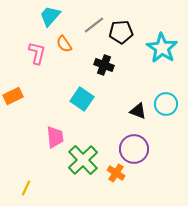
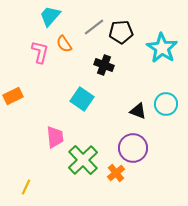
gray line: moved 2 px down
pink L-shape: moved 3 px right, 1 px up
purple circle: moved 1 px left, 1 px up
orange cross: rotated 18 degrees clockwise
yellow line: moved 1 px up
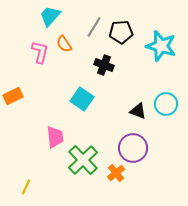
gray line: rotated 20 degrees counterclockwise
cyan star: moved 1 px left, 2 px up; rotated 16 degrees counterclockwise
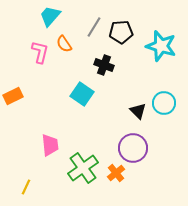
cyan square: moved 5 px up
cyan circle: moved 2 px left, 1 px up
black triangle: rotated 24 degrees clockwise
pink trapezoid: moved 5 px left, 8 px down
green cross: moved 8 px down; rotated 8 degrees clockwise
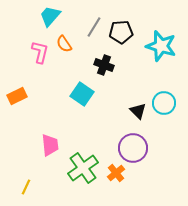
orange rectangle: moved 4 px right
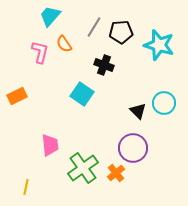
cyan star: moved 2 px left, 1 px up
yellow line: rotated 14 degrees counterclockwise
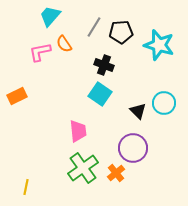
pink L-shape: rotated 115 degrees counterclockwise
cyan square: moved 18 px right
pink trapezoid: moved 28 px right, 14 px up
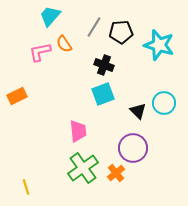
cyan square: moved 3 px right; rotated 35 degrees clockwise
yellow line: rotated 28 degrees counterclockwise
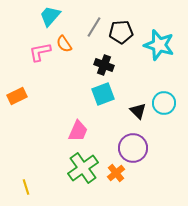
pink trapezoid: rotated 30 degrees clockwise
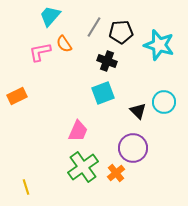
black cross: moved 3 px right, 4 px up
cyan square: moved 1 px up
cyan circle: moved 1 px up
green cross: moved 1 px up
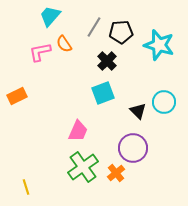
black cross: rotated 24 degrees clockwise
